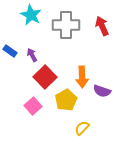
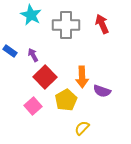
red arrow: moved 2 px up
purple arrow: moved 1 px right
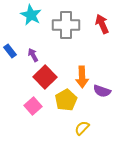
blue rectangle: rotated 16 degrees clockwise
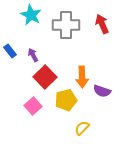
yellow pentagon: rotated 15 degrees clockwise
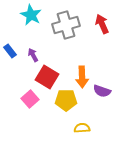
gray cross: rotated 16 degrees counterclockwise
red square: moved 2 px right; rotated 15 degrees counterclockwise
yellow pentagon: rotated 15 degrees clockwise
pink square: moved 3 px left, 7 px up
yellow semicircle: rotated 42 degrees clockwise
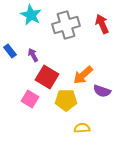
orange arrow: moved 1 px right, 2 px up; rotated 50 degrees clockwise
pink square: rotated 18 degrees counterclockwise
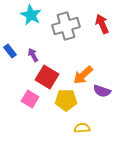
gray cross: moved 1 px down
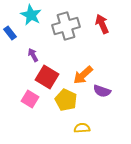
blue rectangle: moved 18 px up
yellow pentagon: rotated 25 degrees clockwise
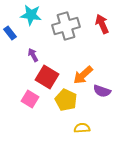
cyan star: rotated 20 degrees counterclockwise
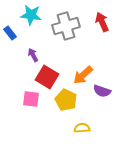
red arrow: moved 2 px up
pink square: moved 1 px right; rotated 24 degrees counterclockwise
